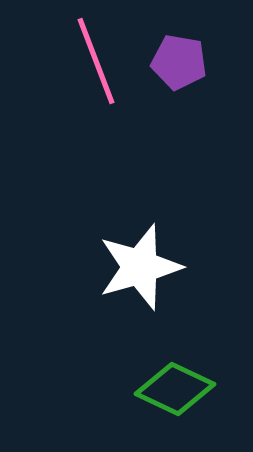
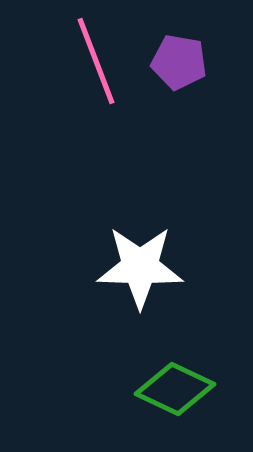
white star: rotated 18 degrees clockwise
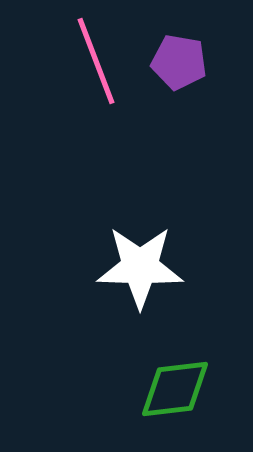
green diamond: rotated 32 degrees counterclockwise
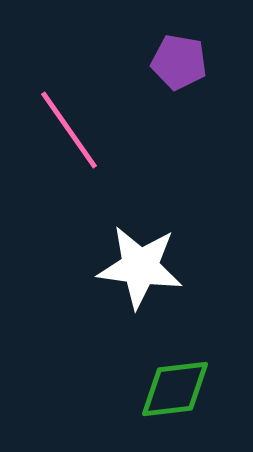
pink line: moved 27 px left, 69 px down; rotated 14 degrees counterclockwise
white star: rotated 6 degrees clockwise
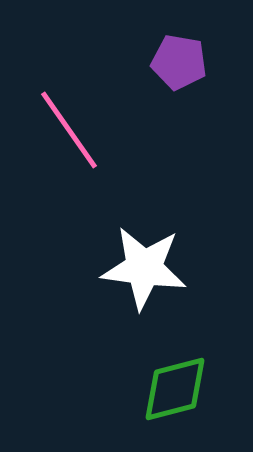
white star: moved 4 px right, 1 px down
green diamond: rotated 8 degrees counterclockwise
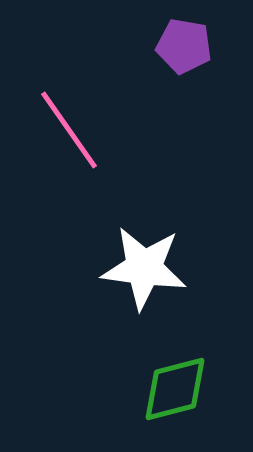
purple pentagon: moved 5 px right, 16 px up
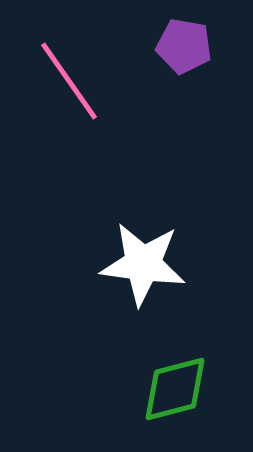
pink line: moved 49 px up
white star: moved 1 px left, 4 px up
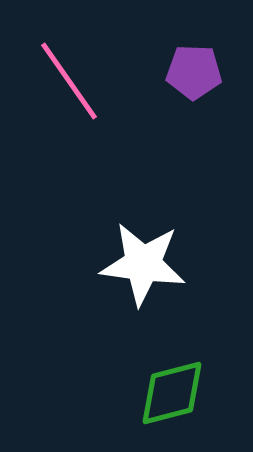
purple pentagon: moved 10 px right, 26 px down; rotated 8 degrees counterclockwise
green diamond: moved 3 px left, 4 px down
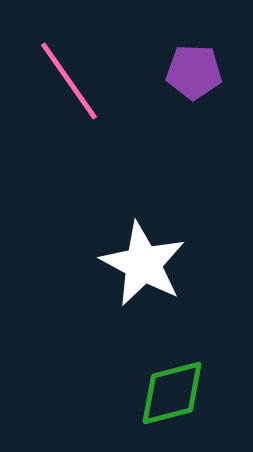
white star: rotated 20 degrees clockwise
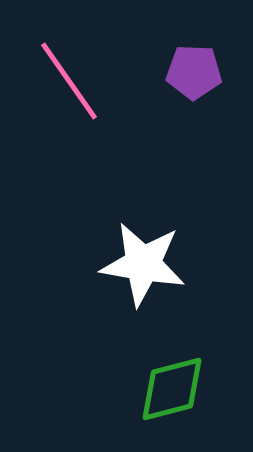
white star: rotated 18 degrees counterclockwise
green diamond: moved 4 px up
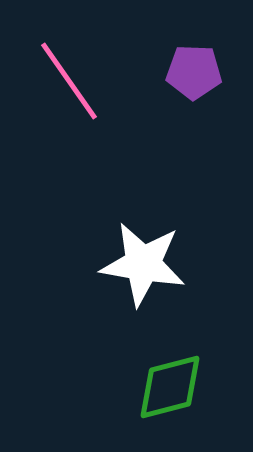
green diamond: moved 2 px left, 2 px up
